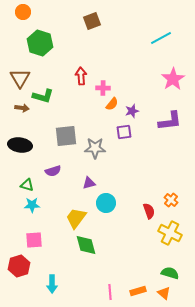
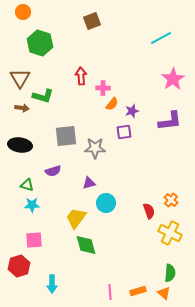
green semicircle: rotated 78 degrees clockwise
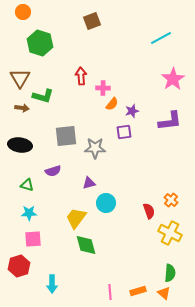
cyan star: moved 3 px left, 8 px down
pink square: moved 1 px left, 1 px up
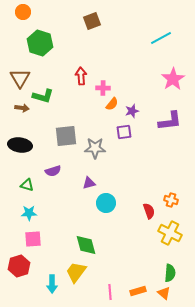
orange cross: rotated 24 degrees counterclockwise
yellow trapezoid: moved 54 px down
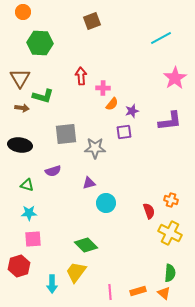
green hexagon: rotated 15 degrees counterclockwise
pink star: moved 2 px right, 1 px up
gray square: moved 2 px up
green diamond: rotated 30 degrees counterclockwise
